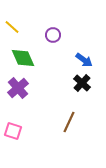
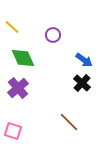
brown line: rotated 70 degrees counterclockwise
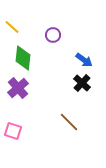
green diamond: rotated 30 degrees clockwise
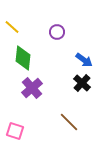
purple circle: moved 4 px right, 3 px up
purple cross: moved 14 px right
pink square: moved 2 px right
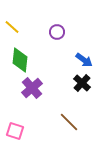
green diamond: moved 3 px left, 2 px down
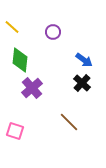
purple circle: moved 4 px left
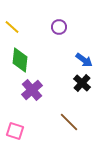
purple circle: moved 6 px right, 5 px up
purple cross: moved 2 px down
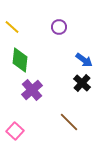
pink square: rotated 24 degrees clockwise
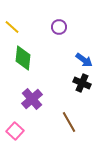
green diamond: moved 3 px right, 2 px up
black cross: rotated 18 degrees counterclockwise
purple cross: moved 9 px down
brown line: rotated 15 degrees clockwise
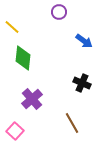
purple circle: moved 15 px up
blue arrow: moved 19 px up
brown line: moved 3 px right, 1 px down
